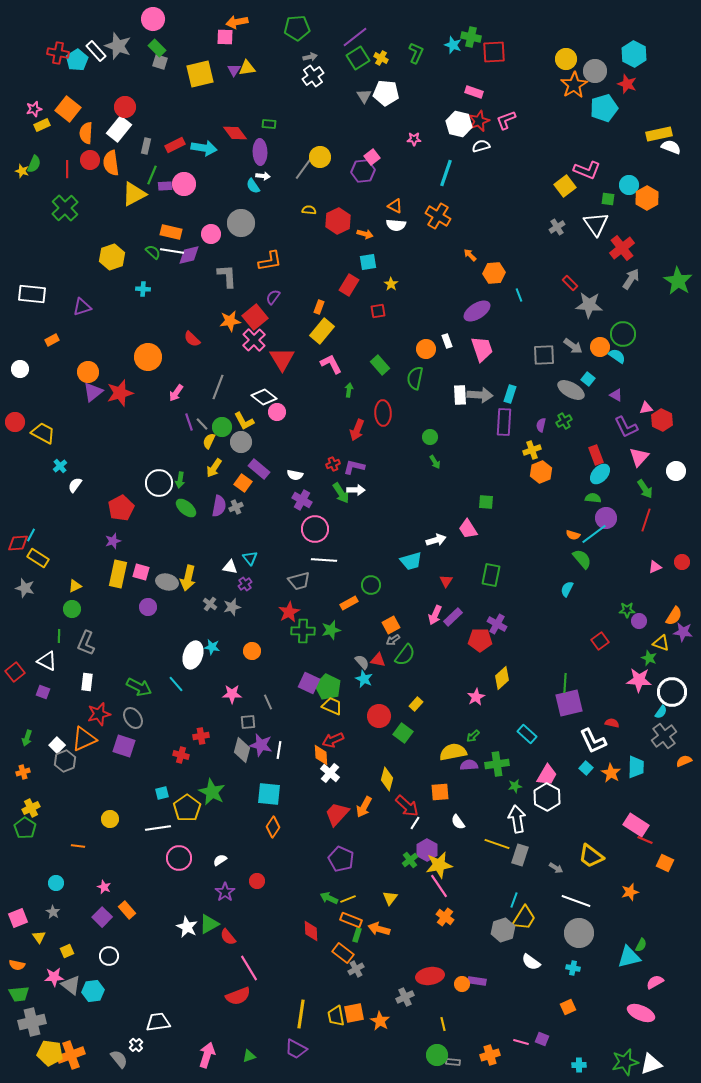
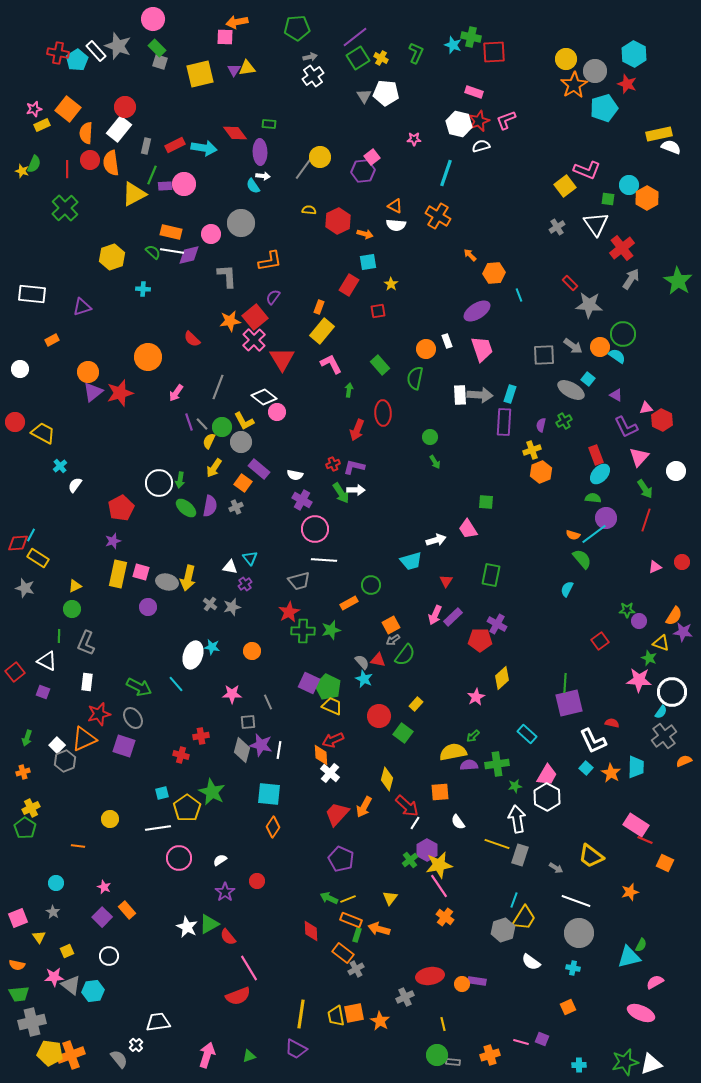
purple semicircle at (219, 506): moved 9 px left
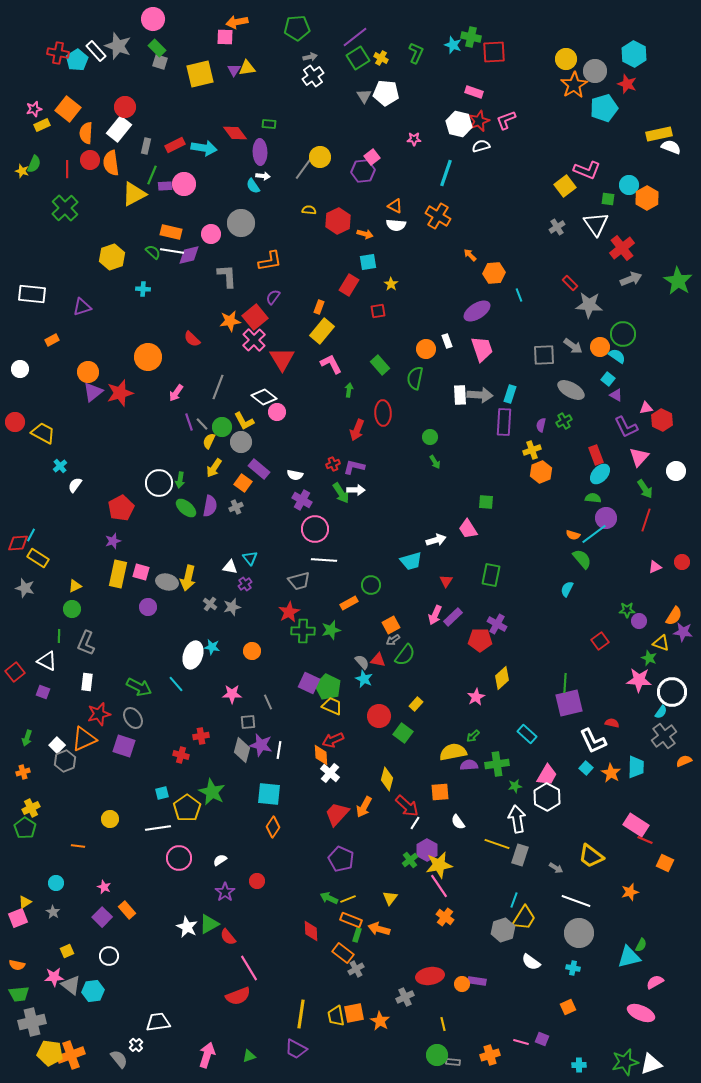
gray arrow at (631, 279): rotated 35 degrees clockwise
cyan square at (588, 379): moved 20 px right
yellow triangle at (39, 937): moved 14 px left, 35 px up; rotated 32 degrees clockwise
